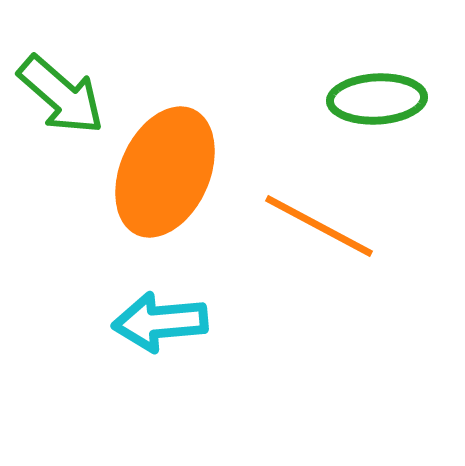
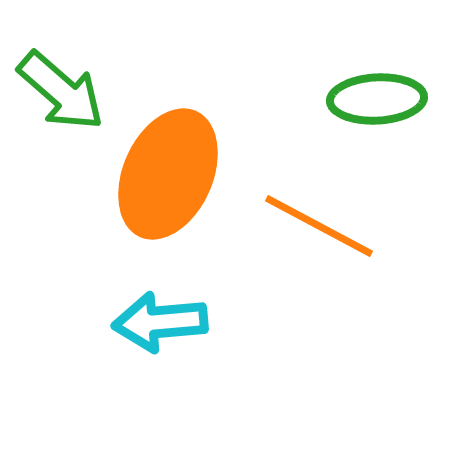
green arrow: moved 4 px up
orange ellipse: moved 3 px right, 2 px down
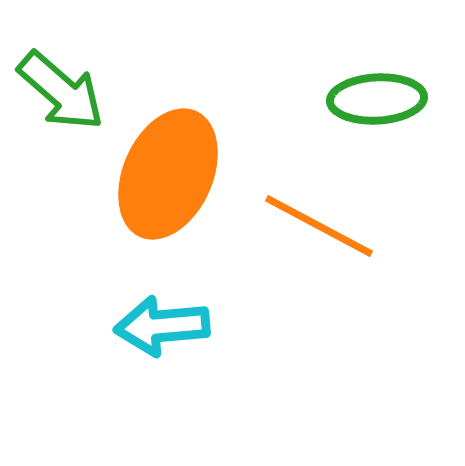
cyan arrow: moved 2 px right, 4 px down
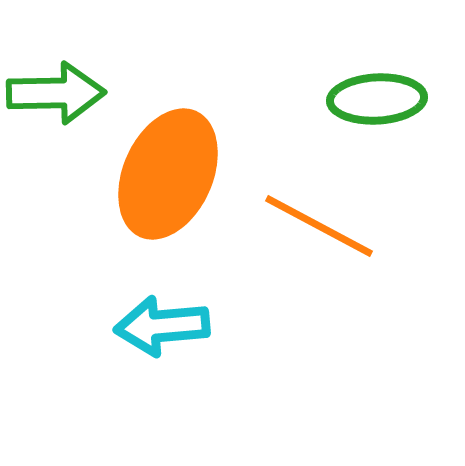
green arrow: moved 5 px left, 2 px down; rotated 42 degrees counterclockwise
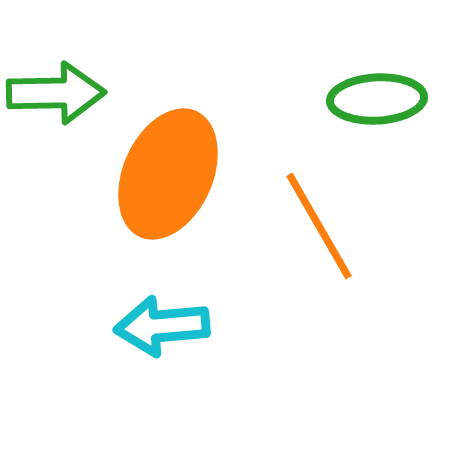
orange line: rotated 32 degrees clockwise
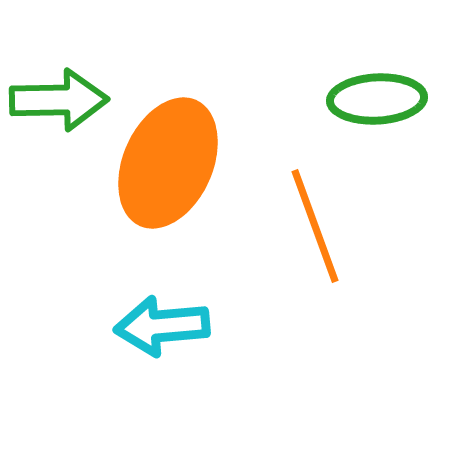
green arrow: moved 3 px right, 7 px down
orange ellipse: moved 11 px up
orange line: moved 4 px left; rotated 10 degrees clockwise
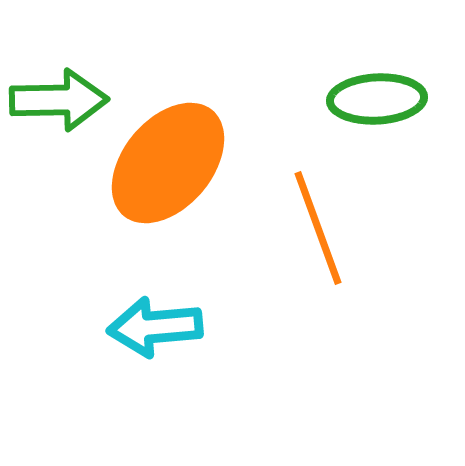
orange ellipse: rotated 16 degrees clockwise
orange line: moved 3 px right, 2 px down
cyan arrow: moved 7 px left, 1 px down
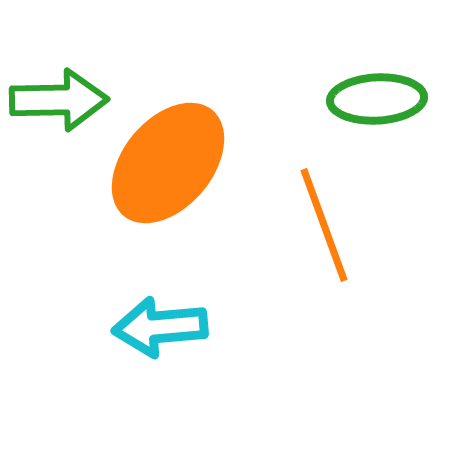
orange line: moved 6 px right, 3 px up
cyan arrow: moved 5 px right
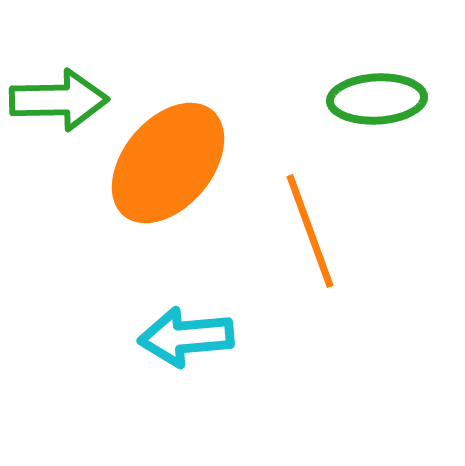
orange line: moved 14 px left, 6 px down
cyan arrow: moved 26 px right, 10 px down
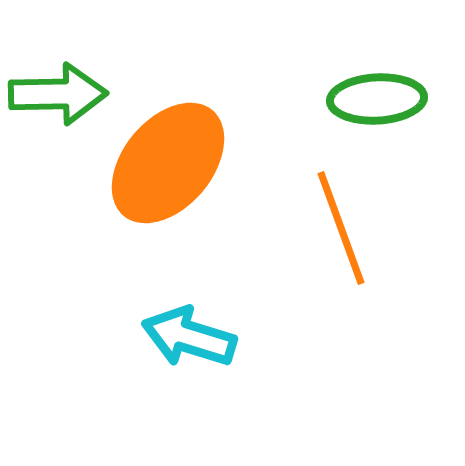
green arrow: moved 1 px left, 6 px up
orange line: moved 31 px right, 3 px up
cyan arrow: moved 3 px right; rotated 22 degrees clockwise
